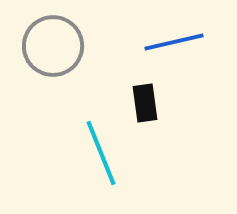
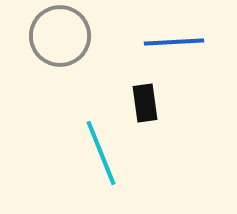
blue line: rotated 10 degrees clockwise
gray circle: moved 7 px right, 10 px up
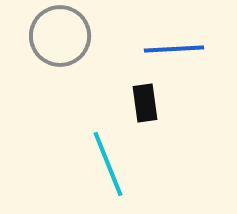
blue line: moved 7 px down
cyan line: moved 7 px right, 11 px down
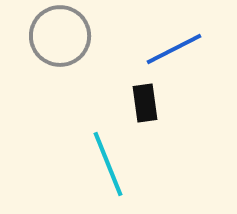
blue line: rotated 24 degrees counterclockwise
